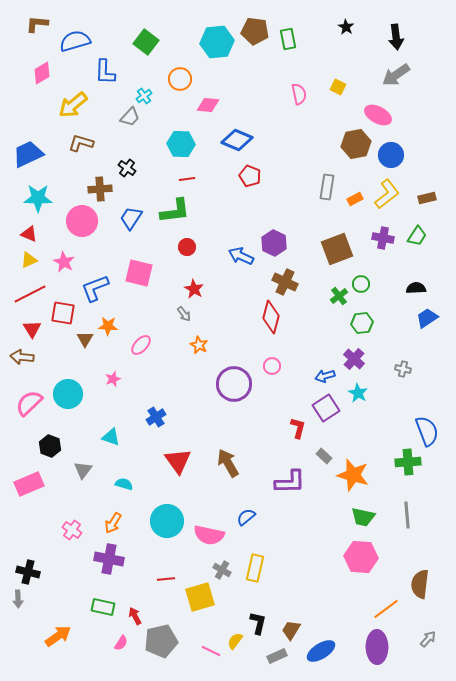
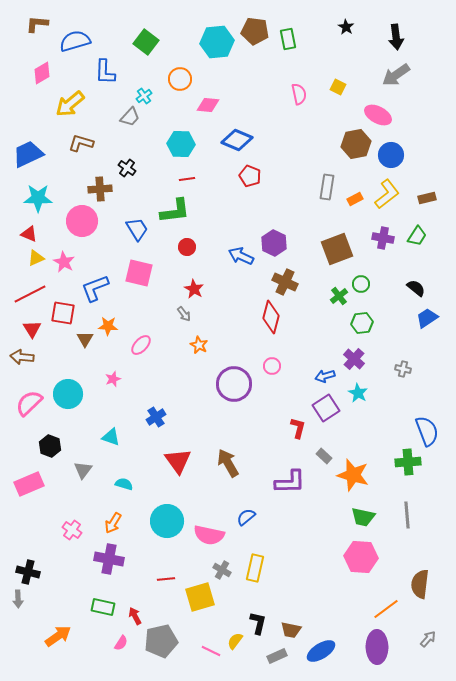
yellow arrow at (73, 105): moved 3 px left, 1 px up
blue trapezoid at (131, 218): moved 6 px right, 11 px down; rotated 115 degrees clockwise
yellow triangle at (29, 260): moved 7 px right, 2 px up
black semicircle at (416, 288): rotated 42 degrees clockwise
brown trapezoid at (291, 630): rotated 110 degrees counterclockwise
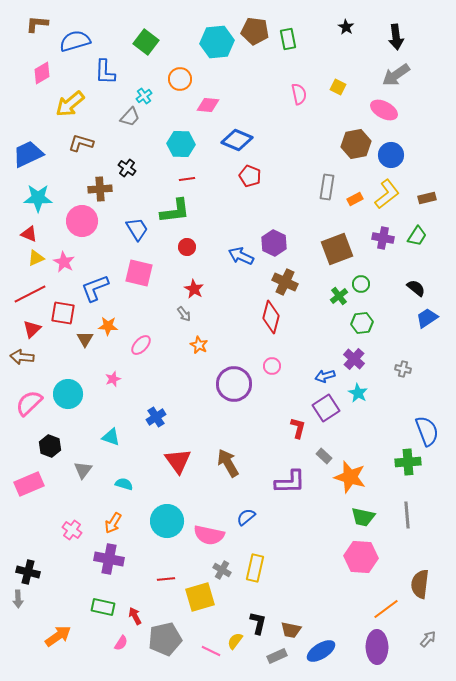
pink ellipse at (378, 115): moved 6 px right, 5 px up
red triangle at (32, 329): rotated 18 degrees clockwise
orange star at (353, 475): moved 3 px left, 2 px down
gray pentagon at (161, 641): moved 4 px right, 2 px up
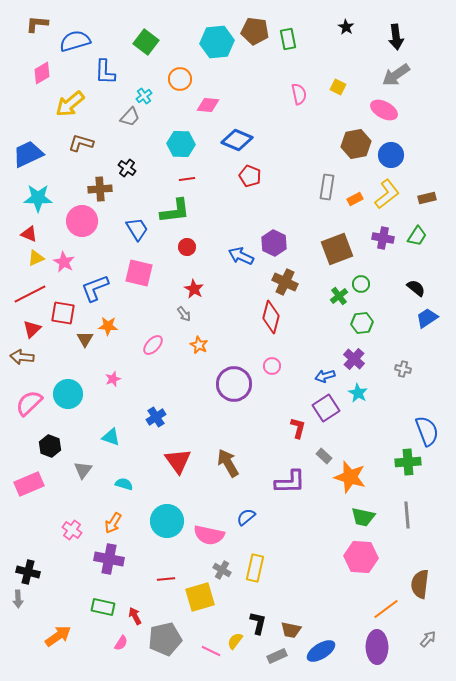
pink ellipse at (141, 345): moved 12 px right
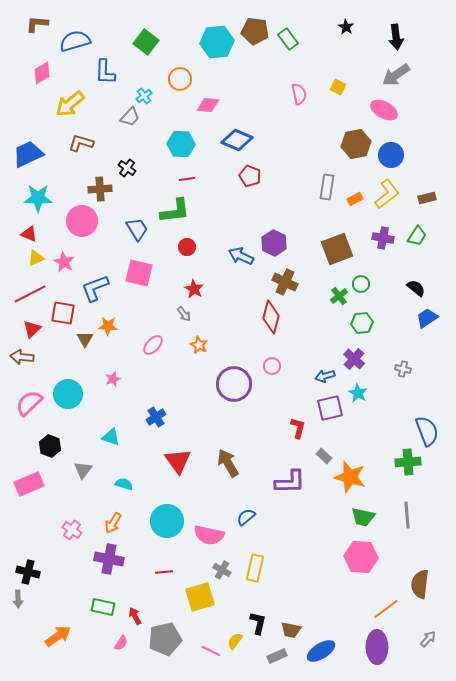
green rectangle at (288, 39): rotated 25 degrees counterclockwise
purple square at (326, 408): moved 4 px right; rotated 20 degrees clockwise
red line at (166, 579): moved 2 px left, 7 px up
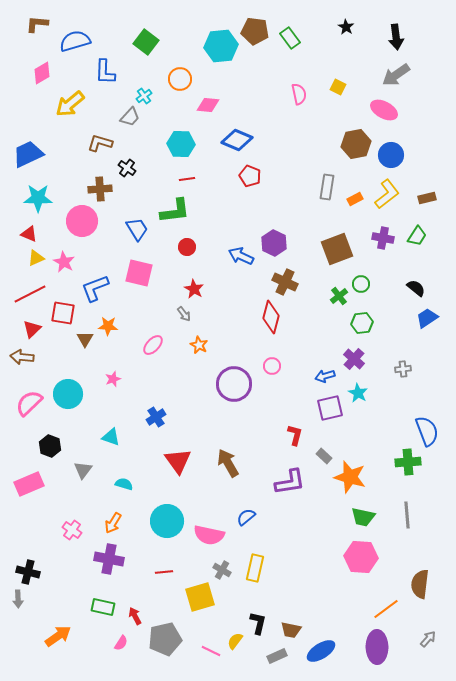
green rectangle at (288, 39): moved 2 px right, 1 px up
cyan hexagon at (217, 42): moved 4 px right, 4 px down
brown L-shape at (81, 143): moved 19 px right
gray cross at (403, 369): rotated 21 degrees counterclockwise
red L-shape at (298, 428): moved 3 px left, 7 px down
purple L-shape at (290, 482): rotated 8 degrees counterclockwise
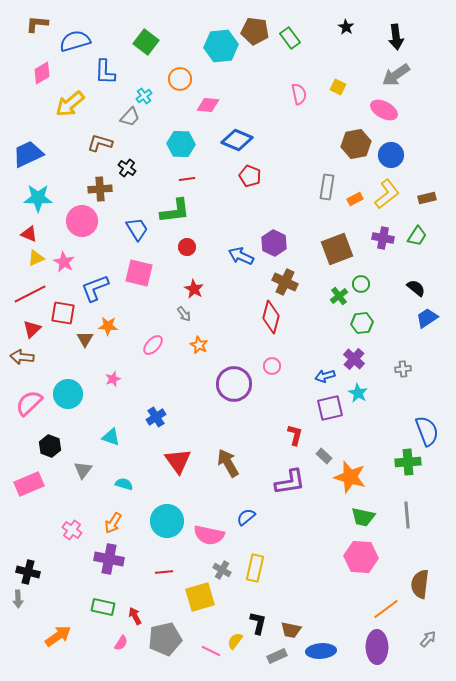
blue ellipse at (321, 651): rotated 28 degrees clockwise
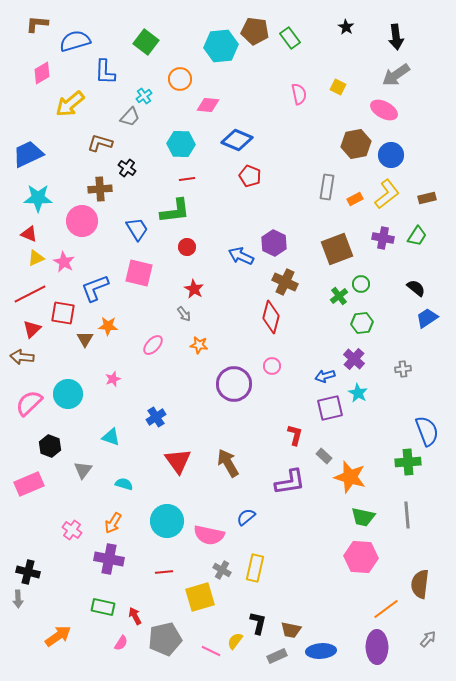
orange star at (199, 345): rotated 18 degrees counterclockwise
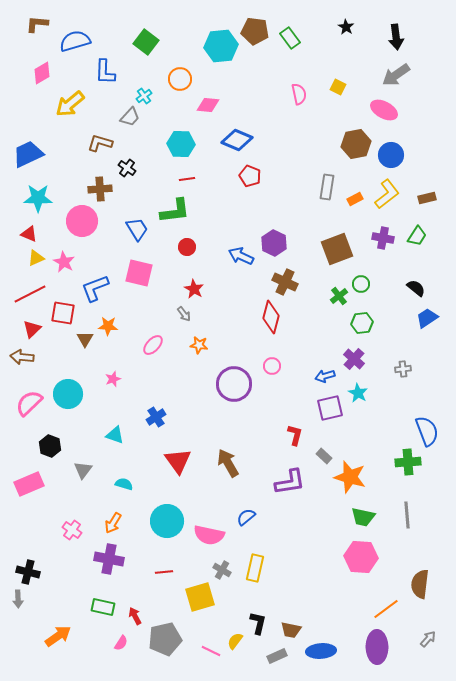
cyan triangle at (111, 437): moved 4 px right, 2 px up
